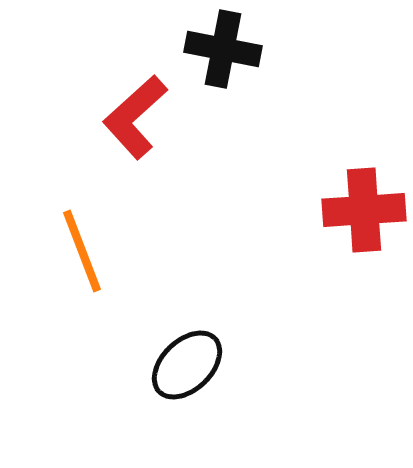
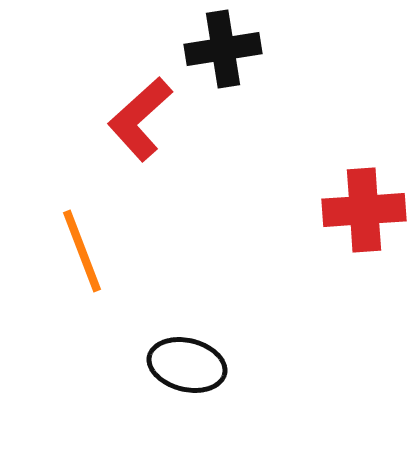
black cross: rotated 20 degrees counterclockwise
red L-shape: moved 5 px right, 2 px down
black ellipse: rotated 58 degrees clockwise
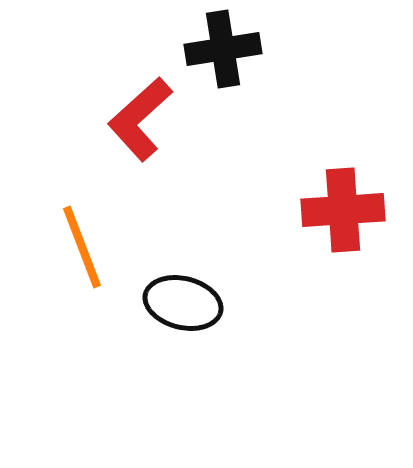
red cross: moved 21 px left
orange line: moved 4 px up
black ellipse: moved 4 px left, 62 px up
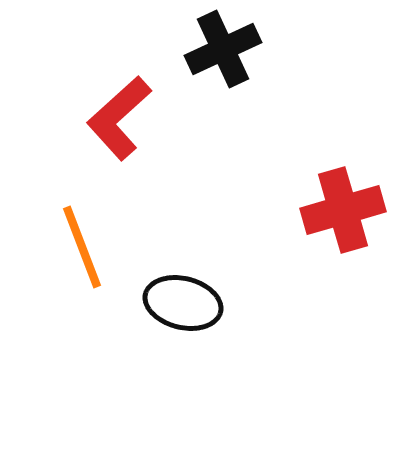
black cross: rotated 16 degrees counterclockwise
red L-shape: moved 21 px left, 1 px up
red cross: rotated 12 degrees counterclockwise
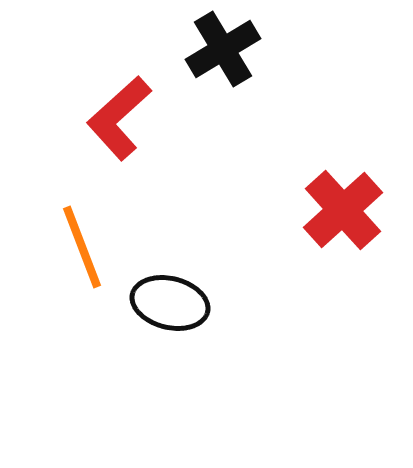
black cross: rotated 6 degrees counterclockwise
red cross: rotated 26 degrees counterclockwise
black ellipse: moved 13 px left
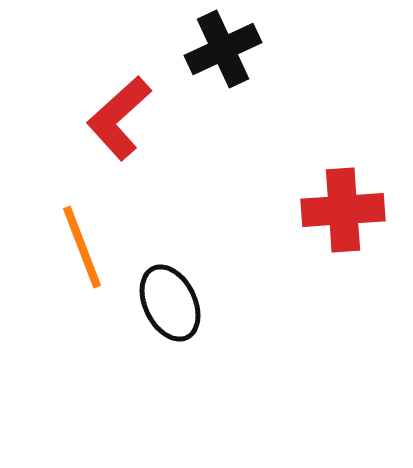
black cross: rotated 6 degrees clockwise
red cross: rotated 38 degrees clockwise
black ellipse: rotated 50 degrees clockwise
